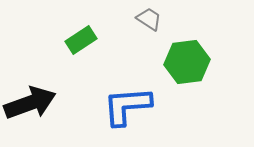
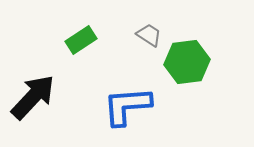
gray trapezoid: moved 16 px down
black arrow: moved 3 px right, 6 px up; rotated 27 degrees counterclockwise
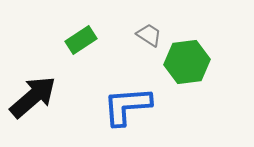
black arrow: rotated 6 degrees clockwise
